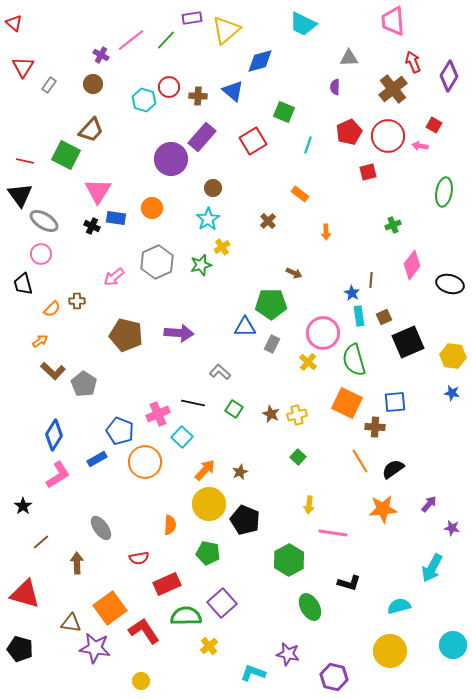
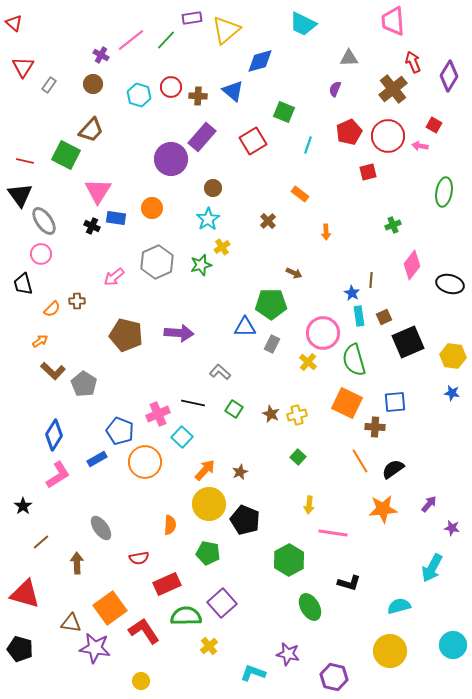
red circle at (169, 87): moved 2 px right
purple semicircle at (335, 87): moved 2 px down; rotated 21 degrees clockwise
cyan hexagon at (144, 100): moved 5 px left, 5 px up
gray ellipse at (44, 221): rotated 24 degrees clockwise
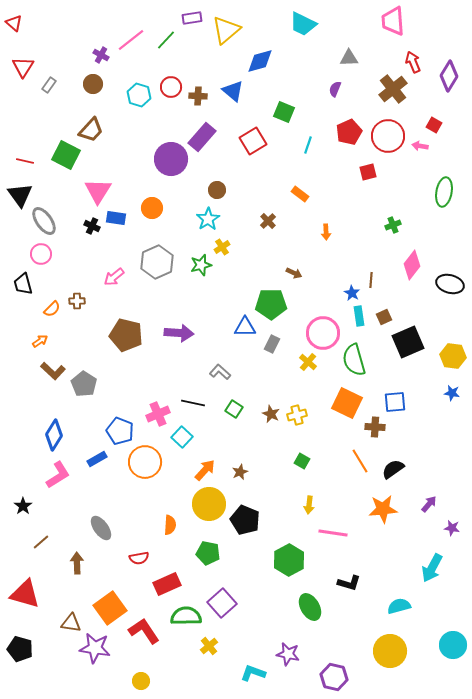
brown circle at (213, 188): moved 4 px right, 2 px down
green square at (298, 457): moved 4 px right, 4 px down; rotated 14 degrees counterclockwise
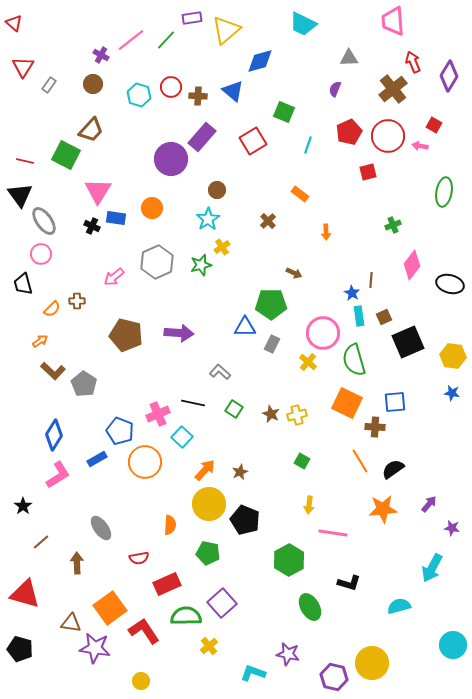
yellow circle at (390, 651): moved 18 px left, 12 px down
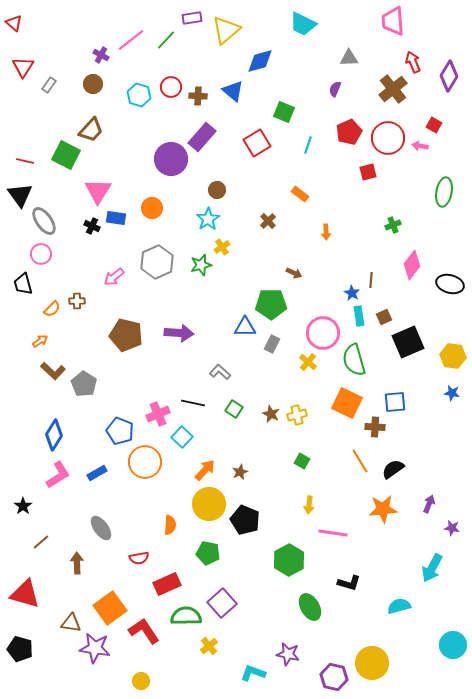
red circle at (388, 136): moved 2 px down
red square at (253, 141): moved 4 px right, 2 px down
blue rectangle at (97, 459): moved 14 px down
purple arrow at (429, 504): rotated 18 degrees counterclockwise
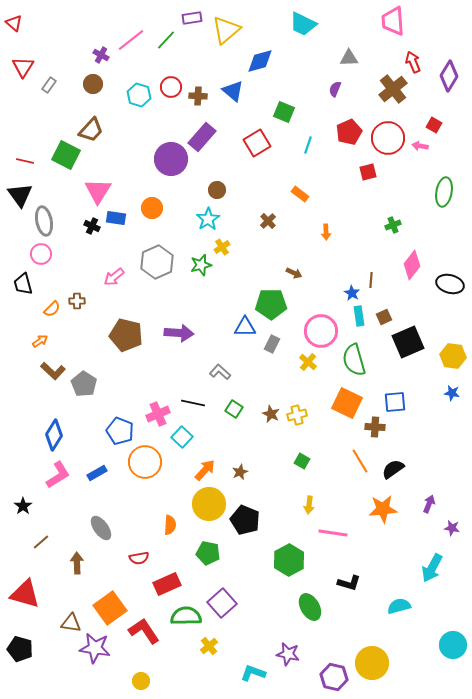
gray ellipse at (44, 221): rotated 24 degrees clockwise
pink circle at (323, 333): moved 2 px left, 2 px up
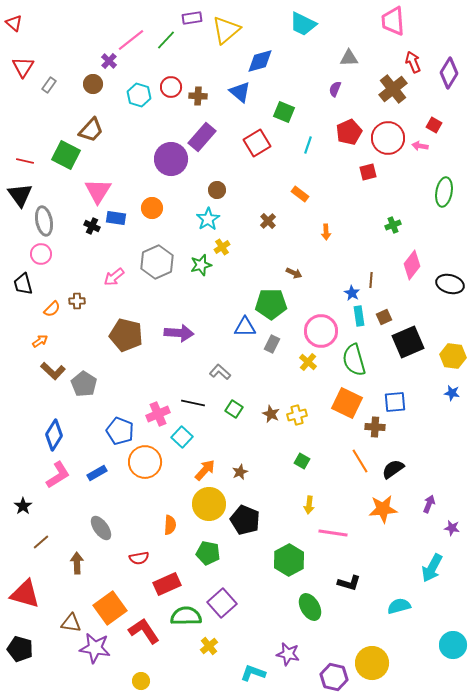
purple cross at (101, 55): moved 8 px right, 6 px down; rotated 14 degrees clockwise
purple diamond at (449, 76): moved 3 px up
blue triangle at (233, 91): moved 7 px right, 1 px down
